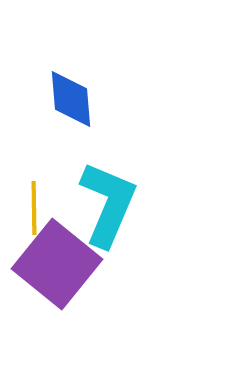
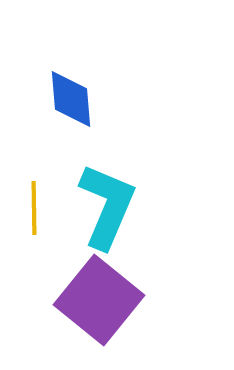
cyan L-shape: moved 1 px left, 2 px down
purple square: moved 42 px right, 36 px down
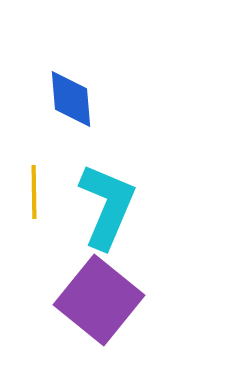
yellow line: moved 16 px up
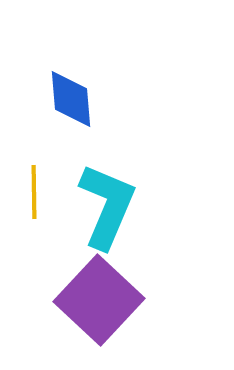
purple square: rotated 4 degrees clockwise
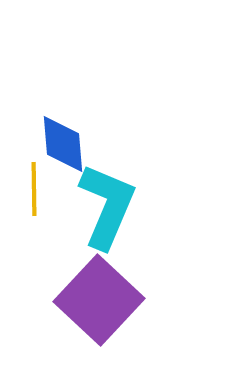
blue diamond: moved 8 px left, 45 px down
yellow line: moved 3 px up
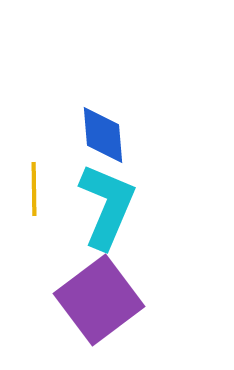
blue diamond: moved 40 px right, 9 px up
purple square: rotated 10 degrees clockwise
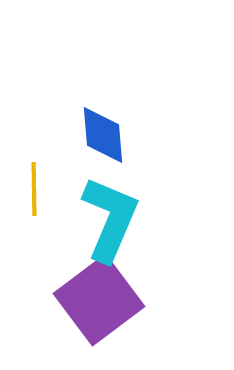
cyan L-shape: moved 3 px right, 13 px down
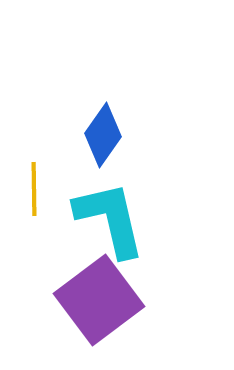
blue diamond: rotated 40 degrees clockwise
cyan L-shape: rotated 36 degrees counterclockwise
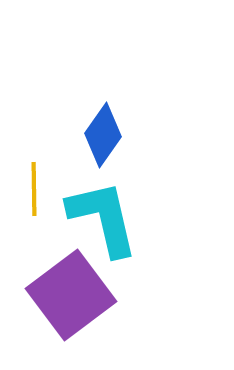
cyan L-shape: moved 7 px left, 1 px up
purple square: moved 28 px left, 5 px up
